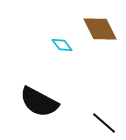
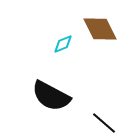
cyan diamond: moved 1 px right, 1 px up; rotated 75 degrees counterclockwise
black semicircle: moved 12 px right, 6 px up
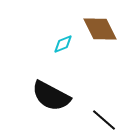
black line: moved 3 px up
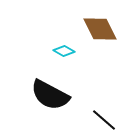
cyan diamond: moved 1 px right, 7 px down; rotated 50 degrees clockwise
black semicircle: moved 1 px left, 1 px up
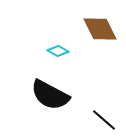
cyan diamond: moved 6 px left
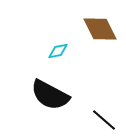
cyan diamond: rotated 40 degrees counterclockwise
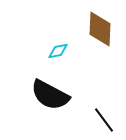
brown diamond: rotated 30 degrees clockwise
black line: rotated 12 degrees clockwise
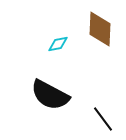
cyan diamond: moved 7 px up
black line: moved 1 px left, 1 px up
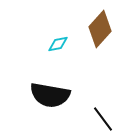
brown diamond: rotated 39 degrees clockwise
black semicircle: rotated 18 degrees counterclockwise
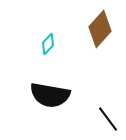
cyan diamond: moved 10 px left; rotated 35 degrees counterclockwise
black line: moved 5 px right
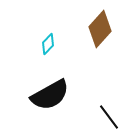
black semicircle: rotated 39 degrees counterclockwise
black line: moved 1 px right, 2 px up
